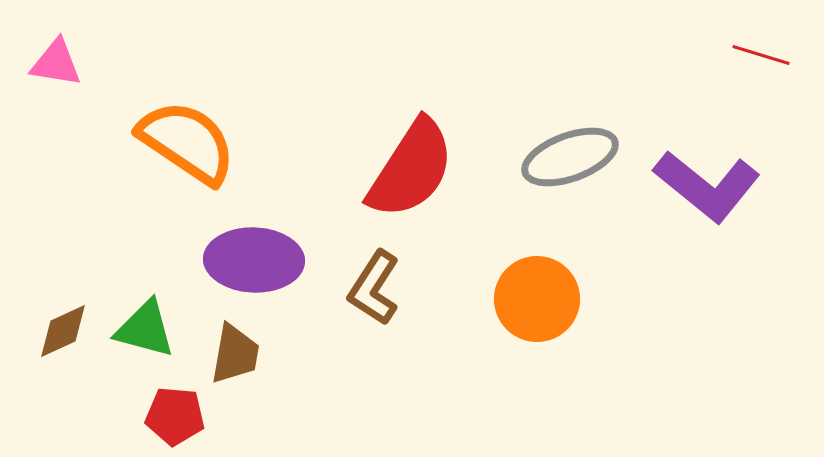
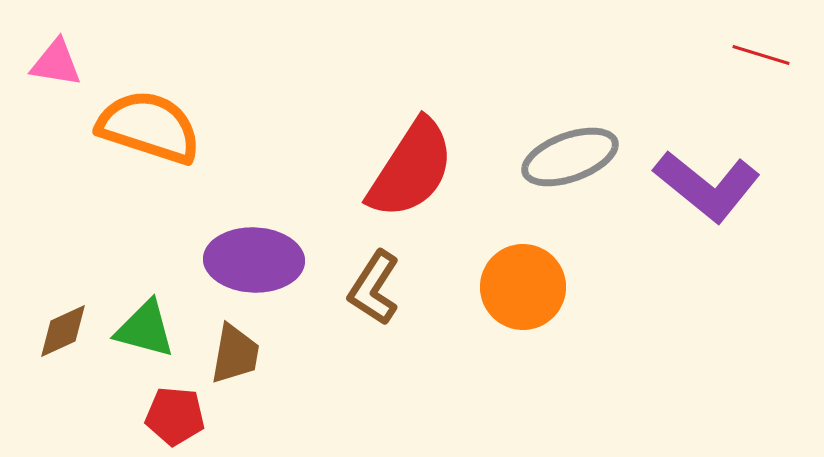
orange semicircle: moved 38 px left, 15 px up; rotated 16 degrees counterclockwise
orange circle: moved 14 px left, 12 px up
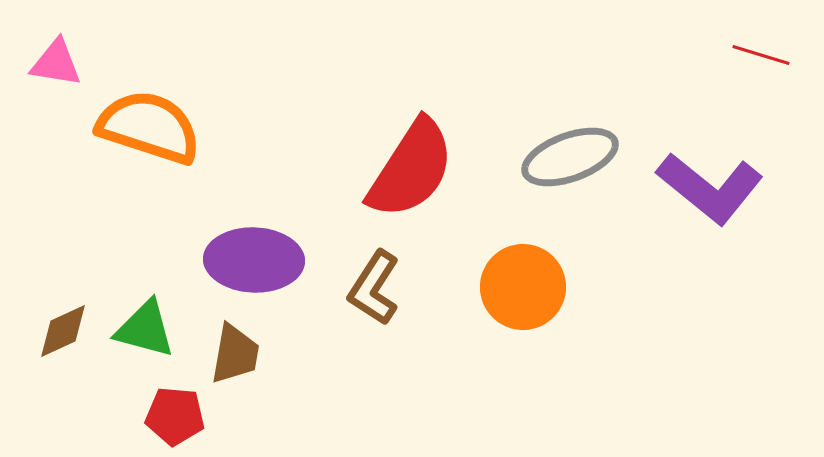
purple L-shape: moved 3 px right, 2 px down
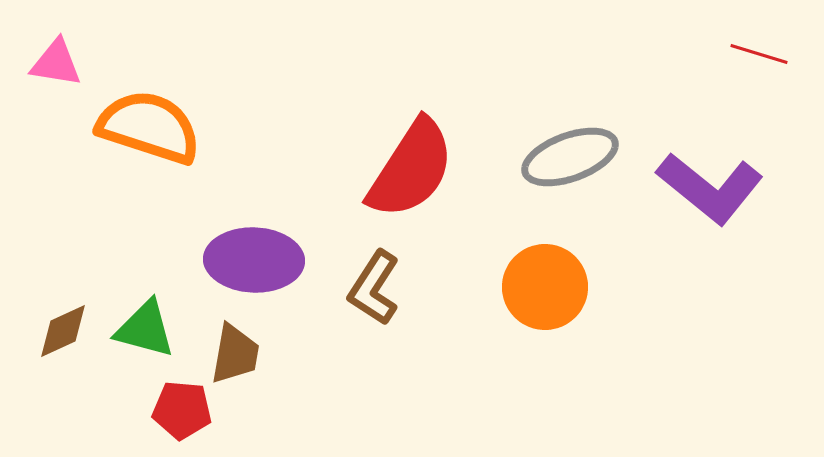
red line: moved 2 px left, 1 px up
orange circle: moved 22 px right
red pentagon: moved 7 px right, 6 px up
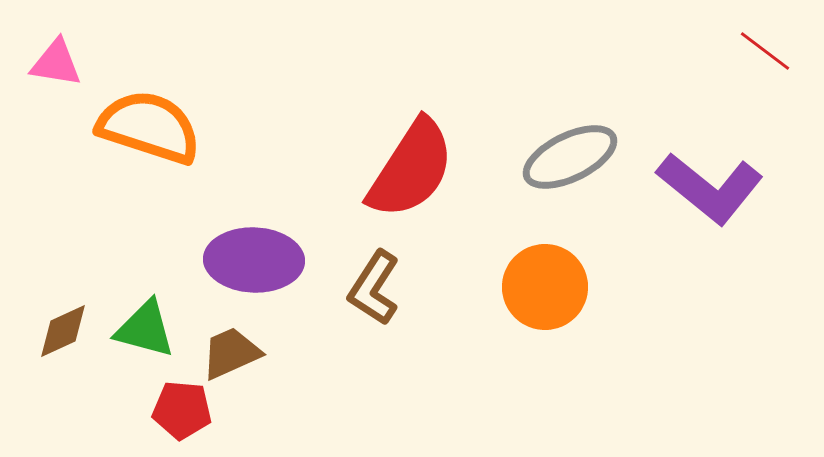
red line: moved 6 px right, 3 px up; rotated 20 degrees clockwise
gray ellipse: rotated 6 degrees counterclockwise
brown trapezoid: moved 4 px left, 1 px up; rotated 124 degrees counterclockwise
